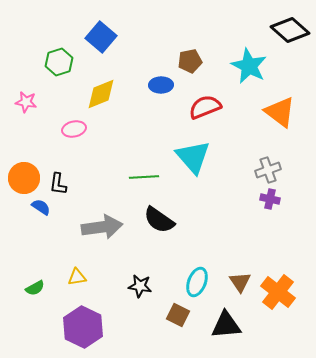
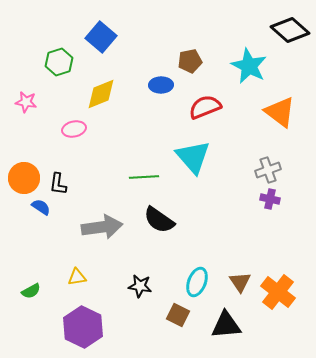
green semicircle: moved 4 px left, 3 px down
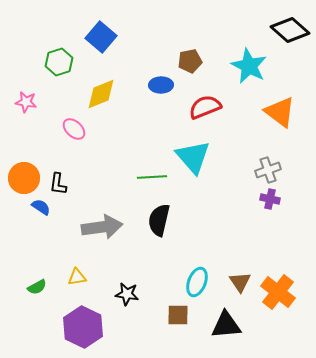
pink ellipse: rotated 55 degrees clockwise
green line: moved 8 px right
black semicircle: rotated 68 degrees clockwise
black star: moved 13 px left, 8 px down
green semicircle: moved 6 px right, 4 px up
brown square: rotated 25 degrees counterclockwise
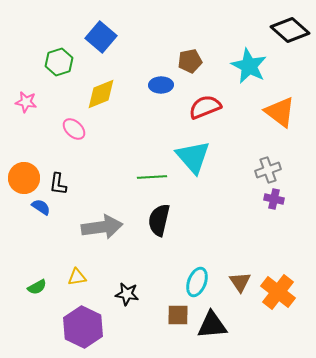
purple cross: moved 4 px right
black triangle: moved 14 px left
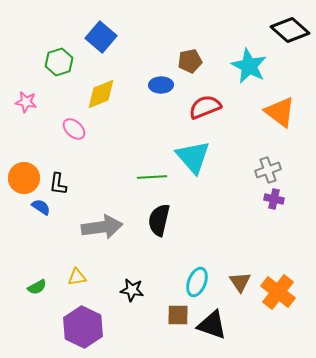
black star: moved 5 px right, 4 px up
black triangle: rotated 24 degrees clockwise
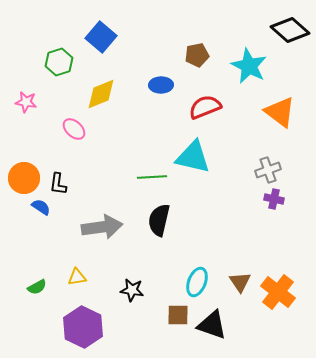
brown pentagon: moved 7 px right, 6 px up
cyan triangle: rotated 36 degrees counterclockwise
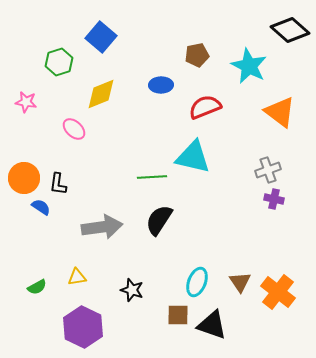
black semicircle: rotated 20 degrees clockwise
black star: rotated 10 degrees clockwise
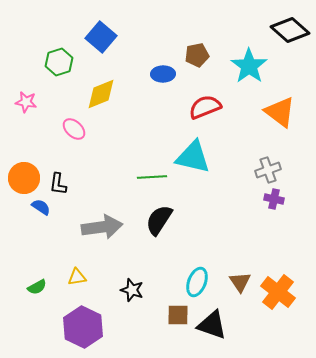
cyan star: rotated 9 degrees clockwise
blue ellipse: moved 2 px right, 11 px up
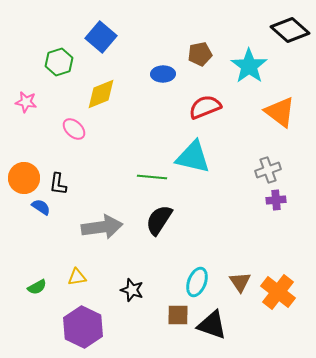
brown pentagon: moved 3 px right, 1 px up
green line: rotated 8 degrees clockwise
purple cross: moved 2 px right, 1 px down; rotated 18 degrees counterclockwise
